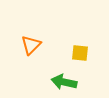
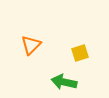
yellow square: rotated 24 degrees counterclockwise
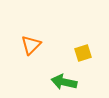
yellow square: moved 3 px right
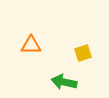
orange triangle: rotated 45 degrees clockwise
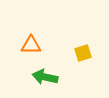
green arrow: moved 19 px left, 5 px up
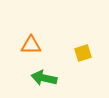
green arrow: moved 1 px left, 1 px down
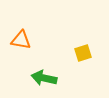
orange triangle: moved 10 px left, 5 px up; rotated 10 degrees clockwise
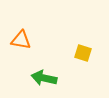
yellow square: rotated 36 degrees clockwise
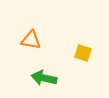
orange triangle: moved 10 px right
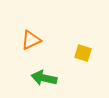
orange triangle: rotated 35 degrees counterclockwise
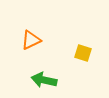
green arrow: moved 2 px down
